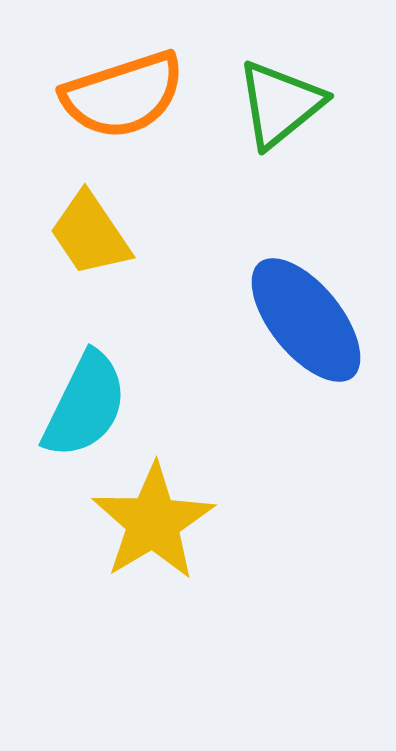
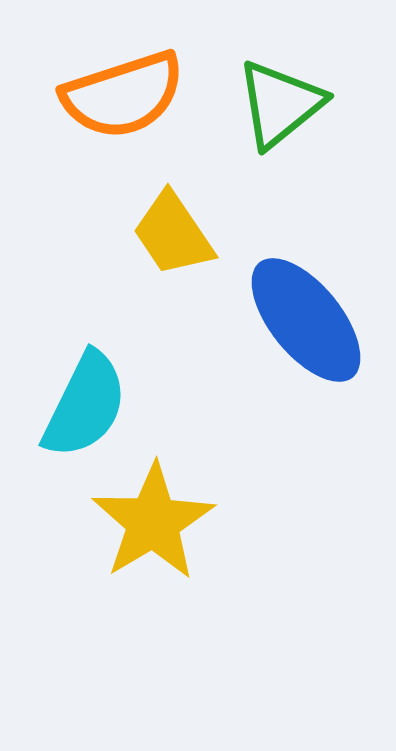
yellow trapezoid: moved 83 px right
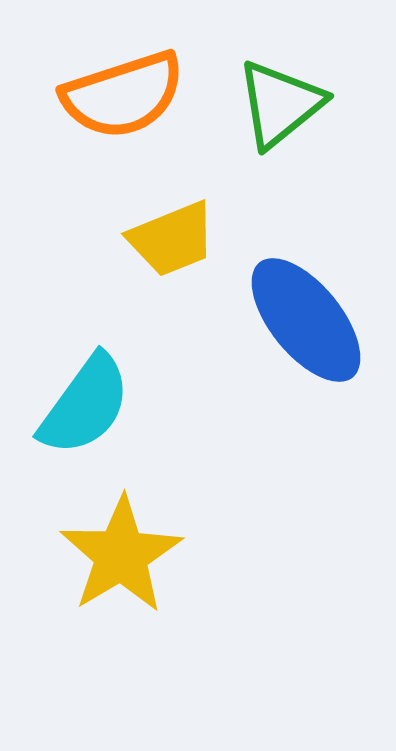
yellow trapezoid: moved 1 px left, 5 px down; rotated 78 degrees counterclockwise
cyan semicircle: rotated 10 degrees clockwise
yellow star: moved 32 px left, 33 px down
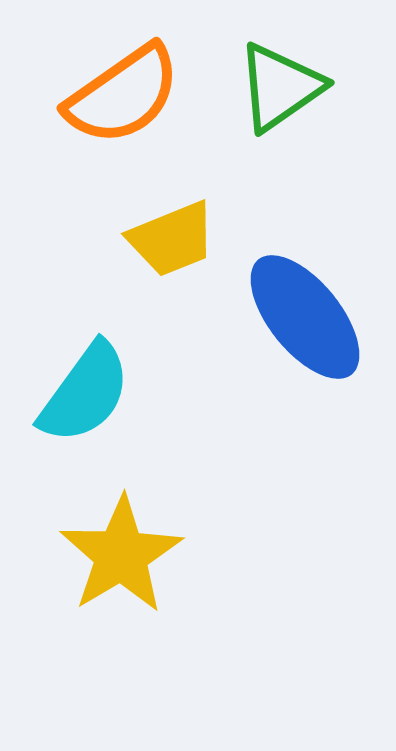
orange semicircle: rotated 17 degrees counterclockwise
green triangle: moved 17 px up; rotated 4 degrees clockwise
blue ellipse: moved 1 px left, 3 px up
cyan semicircle: moved 12 px up
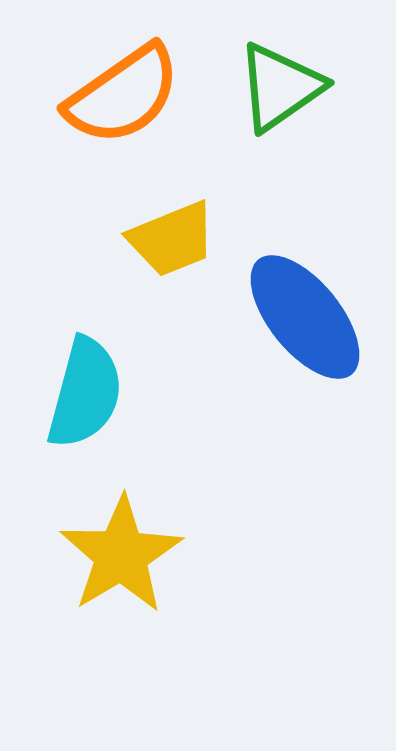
cyan semicircle: rotated 21 degrees counterclockwise
